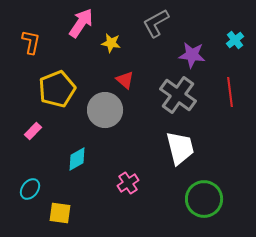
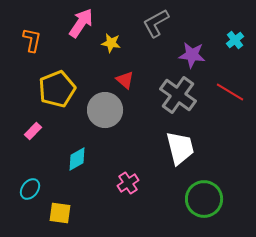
orange L-shape: moved 1 px right, 2 px up
red line: rotated 52 degrees counterclockwise
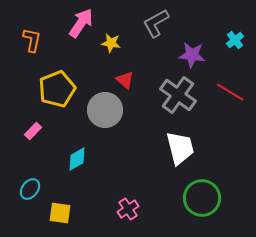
pink cross: moved 26 px down
green circle: moved 2 px left, 1 px up
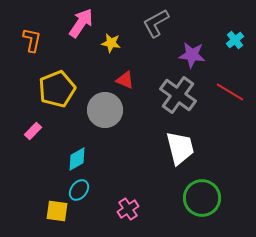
red triangle: rotated 18 degrees counterclockwise
cyan ellipse: moved 49 px right, 1 px down
yellow square: moved 3 px left, 2 px up
